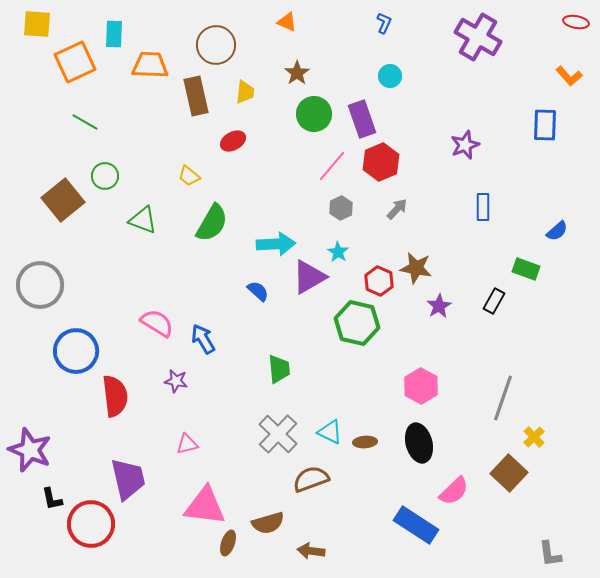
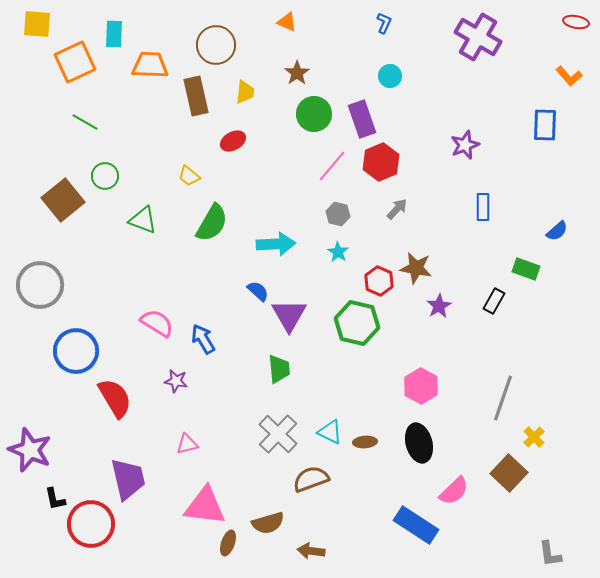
gray hexagon at (341, 208): moved 3 px left, 6 px down; rotated 20 degrees counterclockwise
purple triangle at (309, 277): moved 20 px left, 38 px down; rotated 30 degrees counterclockwise
red semicircle at (115, 396): moved 2 px down; rotated 24 degrees counterclockwise
black L-shape at (52, 499): moved 3 px right
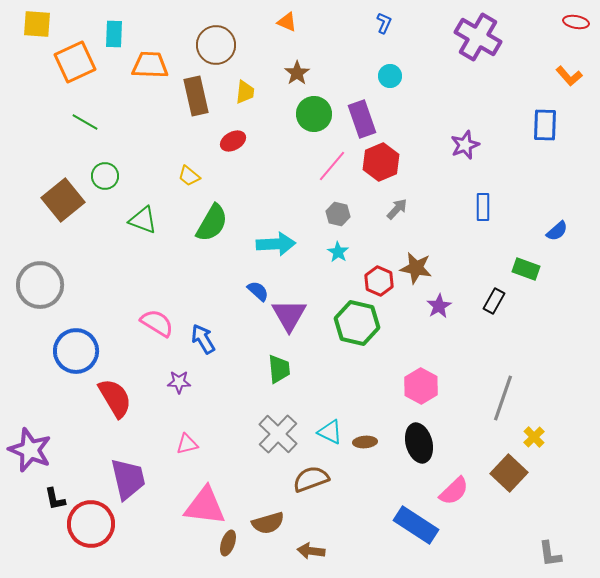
purple star at (176, 381): moved 3 px right, 1 px down; rotated 10 degrees counterclockwise
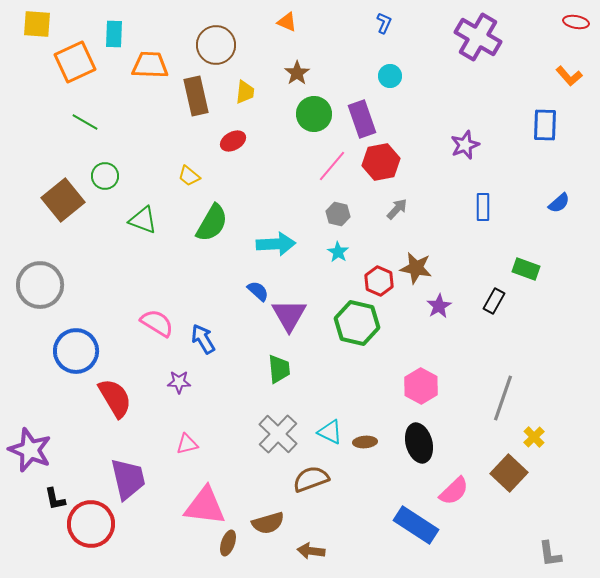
red hexagon at (381, 162): rotated 12 degrees clockwise
blue semicircle at (557, 231): moved 2 px right, 28 px up
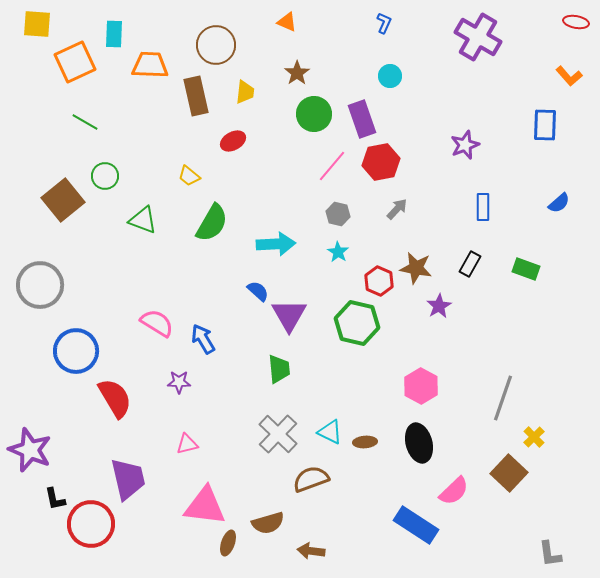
black rectangle at (494, 301): moved 24 px left, 37 px up
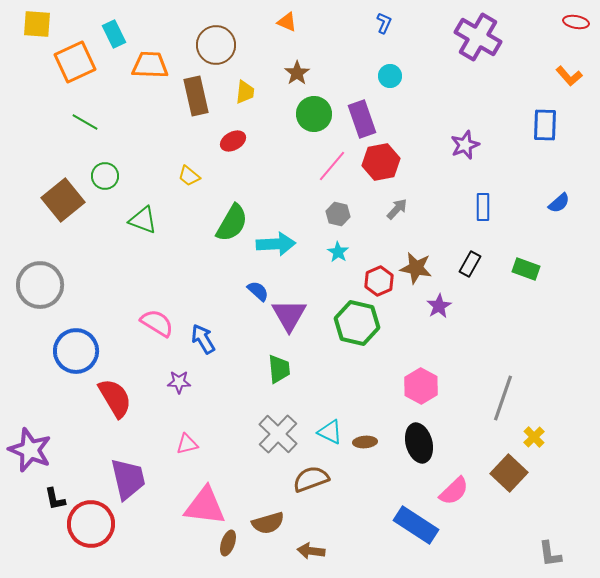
cyan rectangle at (114, 34): rotated 28 degrees counterclockwise
green semicircle at (212, 223): moved 20 px right
red hexagon at (379, 281): rotated 12 degrees clockwise
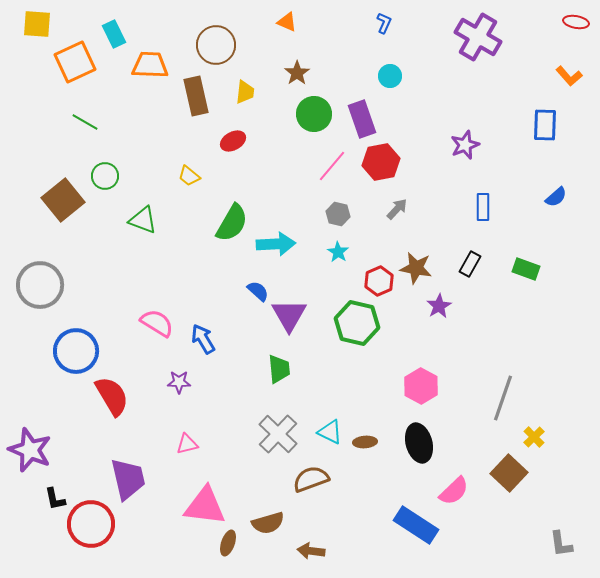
blue semicircle at (559, 203): moved 3 px left, 6 px up
red semicircle at (115, 398): moved 3 px left, 2 px up
gray L-shape at (550, 554): moved 11 px right, 10 px up
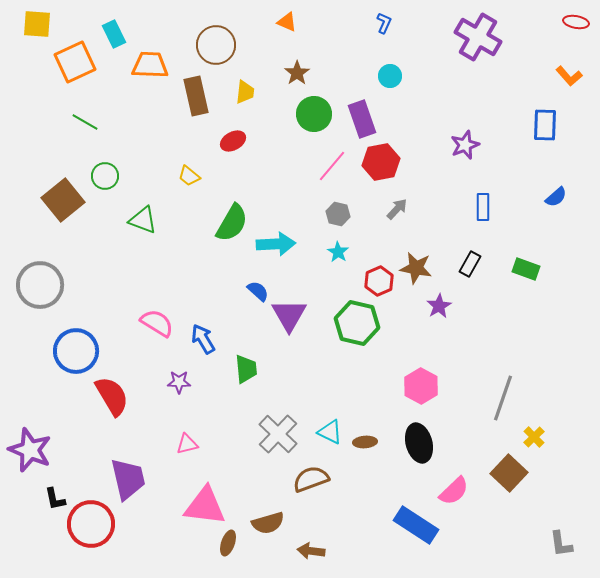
green trapezoid at (279, 369): moved 33 px left
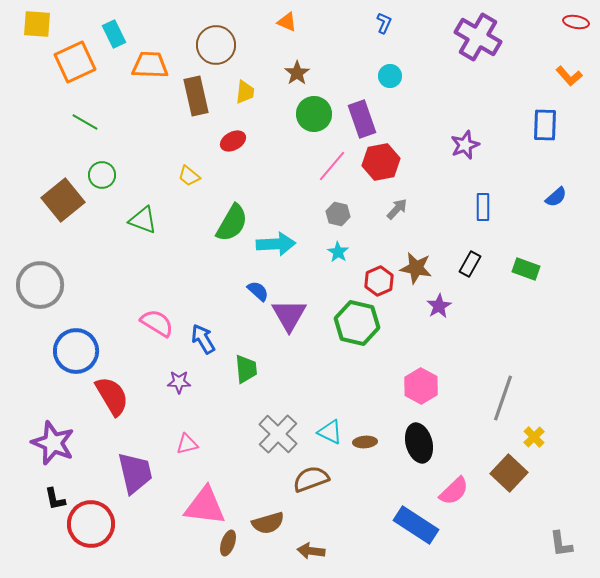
green circle at (105, 176): moved 3 px left, 1 px up
purple star at (30, 450): moved 23 px right, 7 px up
purple trapezoid at (128, 479): moved 7 px right, 6 px up
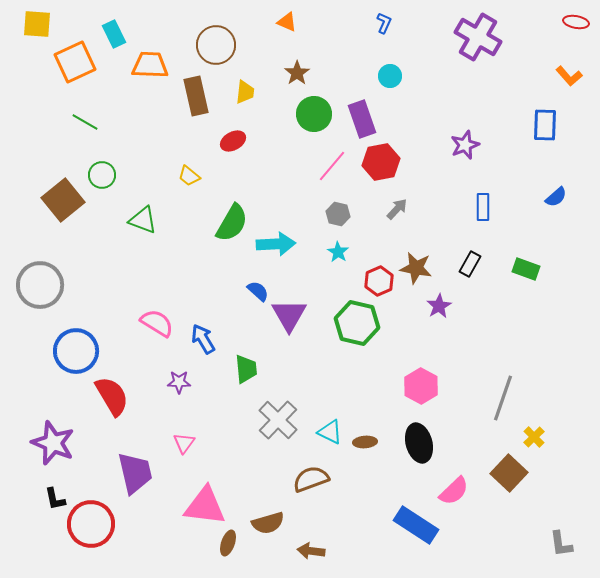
gray cross at (278, 434): moved 14 px up
pink triangle at (187, 444): moved 3 px left, 1 px up; rotated 40 degrees counterclockwise
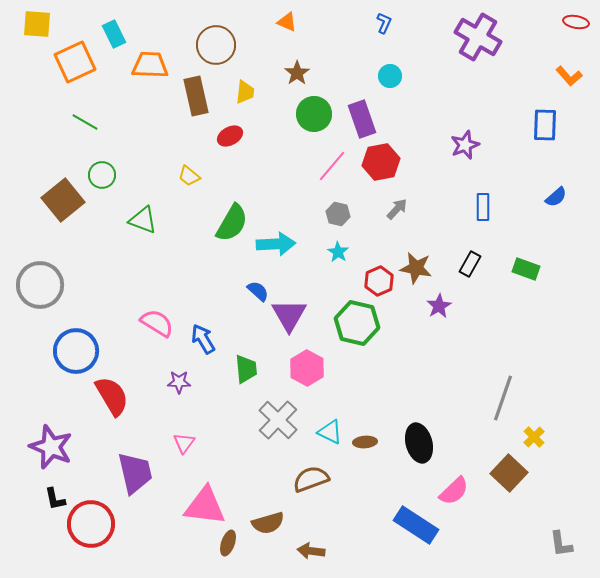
red ellipse at (233, 141): moved 3 px left, 5 px up
pink hexagon at (421, 386): moved 114 px left, 18 px up
purple star at (53, 443): moved 2 px left, 4 px down
